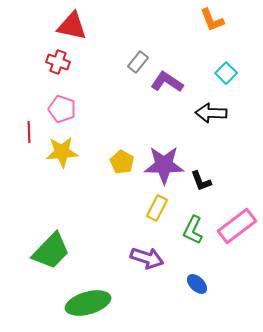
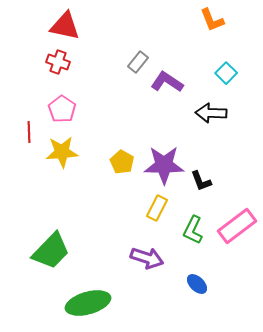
red triangle: moved 7 px left
pink pentagon: rotated 16 degrees clockwise
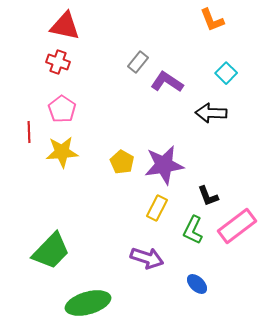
purple star: rotated 9 degrees counterclockwise
black L-shape: moved 7 px right, 15 px down
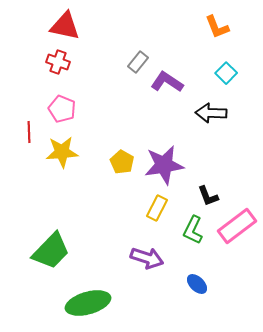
orange L-shape: moved 5 px right, 7 px down
pink pentagon: rotated 12 degrees counterclockwise
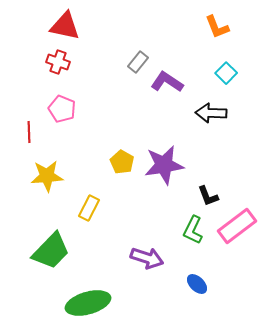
yellow star: moved 15 px left, 24 px down
yellow rectangle: moved 68 px left
